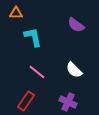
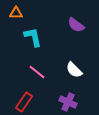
red rectangle: moved 2 px left, 1 px down
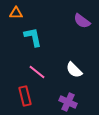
purple semicircle: moved 6 px right, 4 px up
red rectangle: moved 1 px right, 6 px up; rotated 48 degrees counterclockwise
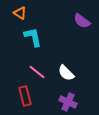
orange triangle: moved 4 px right; rotated 32 degrees clockwise
white semicircle: moved 8 px left, 3 px down
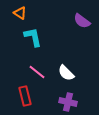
purple cross: rotated 12 degrees counterclockwise
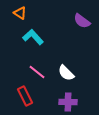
cyan L-shape: rotated 30 degrees counterclockwise
red rectangle: rotated 12 degrees counterclockwise
purple cross: rotated 12 degrees counterclockwise
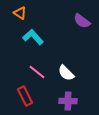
purple cross: moved 1 px up
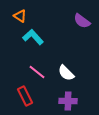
orange triangle: moved 3 px down
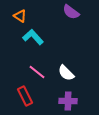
purple semicircle: moved 11 px left, 9 px up
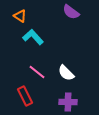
purple cross: moved 1 px down
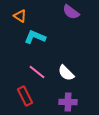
cyan L-shape: moved 2 px right; rotated 25 degrees counterclockwise
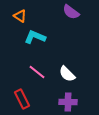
white semicircle: moved 1 px right, 1 px down
red rectangle: moved 3 px left, 3 px down
